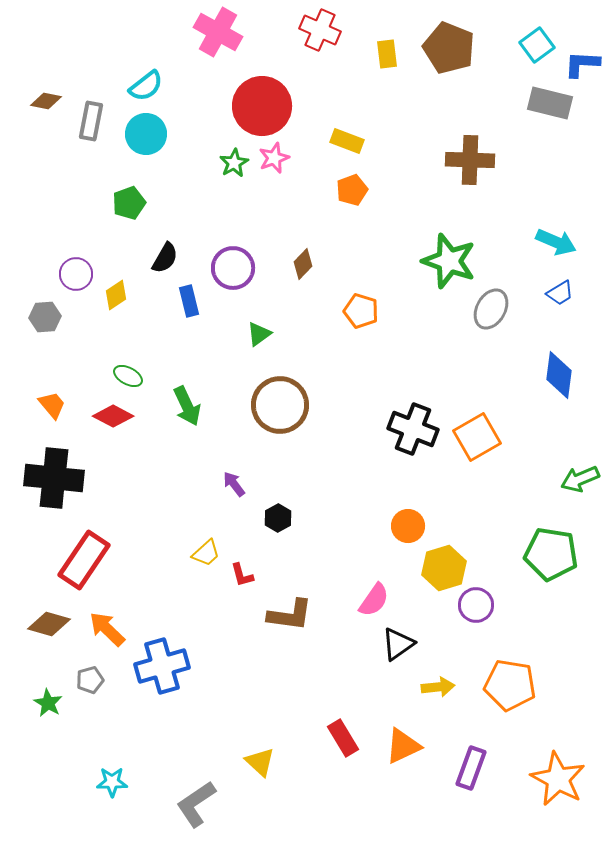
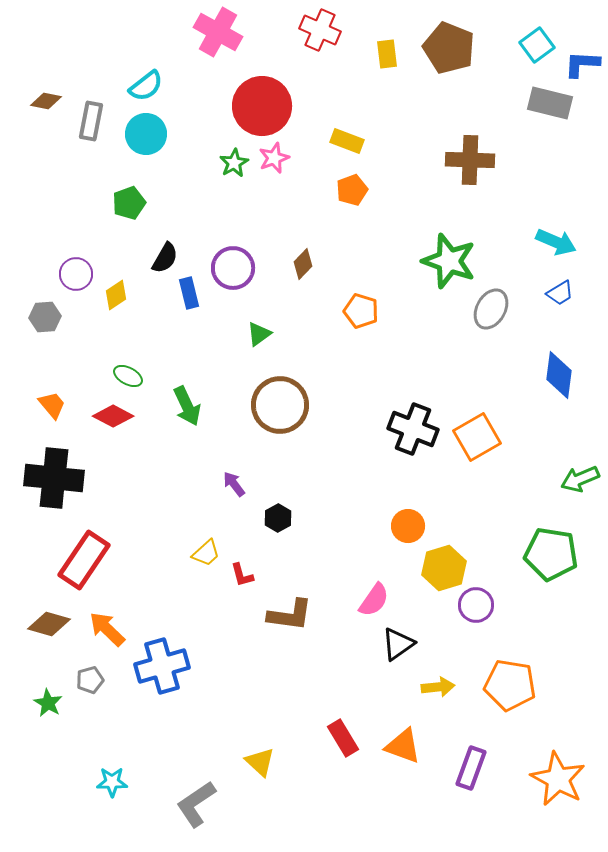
blue rectangle at (189, 301): moved 8 px up
orange triangle at (403, 746): rotated 45 degrees clockwise
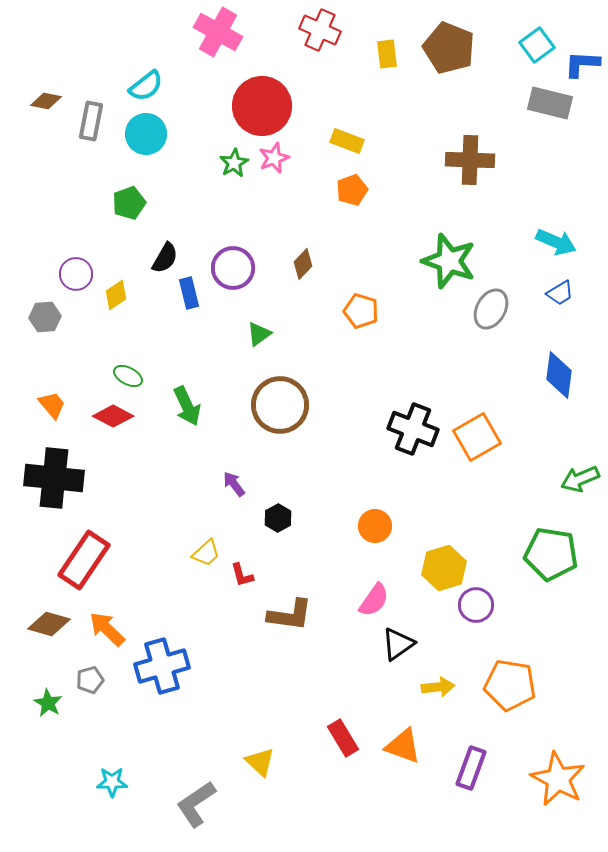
orange circle at (408, 526): moved 33 px left
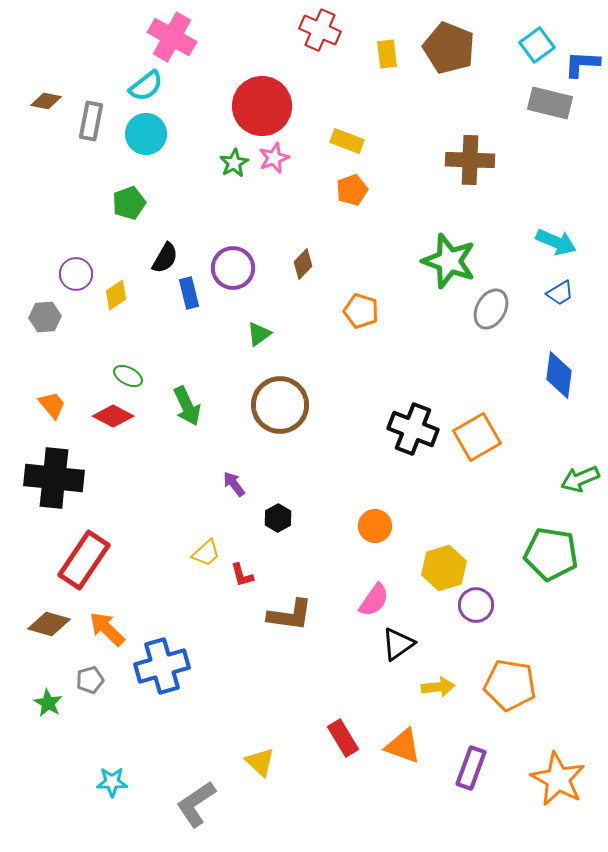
pink cross at (218, 32): moved 46 px left, 5 px down
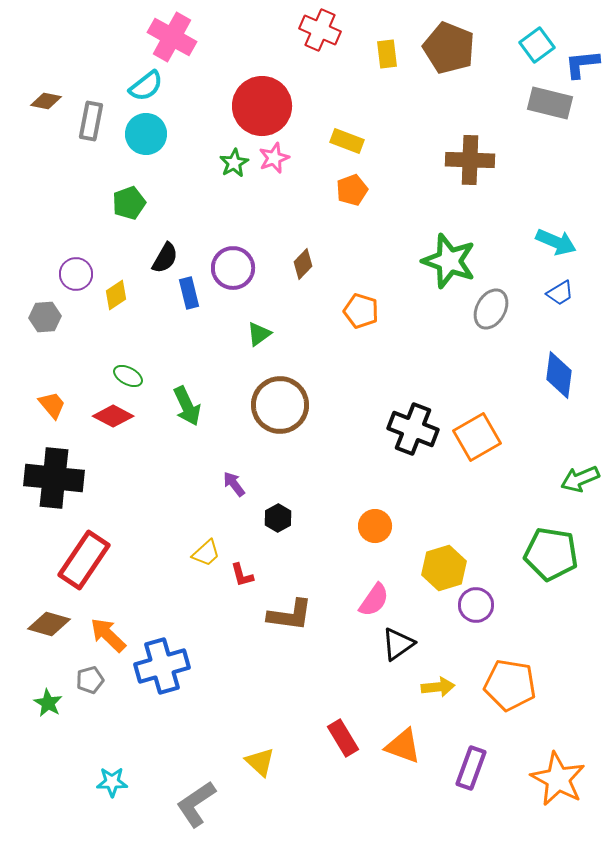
blue L-shape at (582, 64): rotated 9 degrees counterclockwise
orange arrow at (107, 629): moved 1 px right, 6 px down
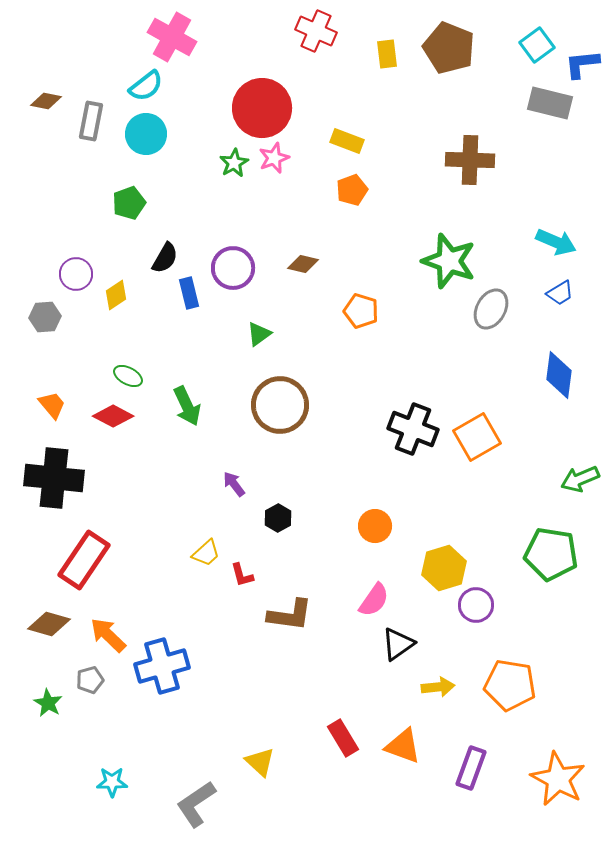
red cross at (320, 30): moved 4 px left, 1 px down
red circle at (262, 106): moved 2 px down
brown diamond at (303, 264): rotated 60 degrees clockwise
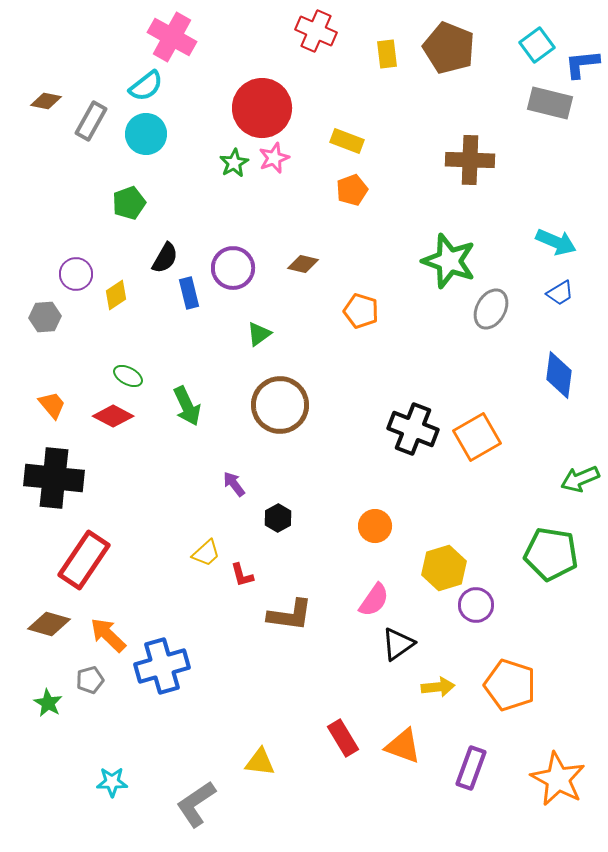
gray rectangle at (91, 121): rotated 18 degrees clockwise
orange pentagon at (510, 685): rotated 9 degrees clockwise
yellow triangle at (260, 762): rotated 36 degrees counterclockwise
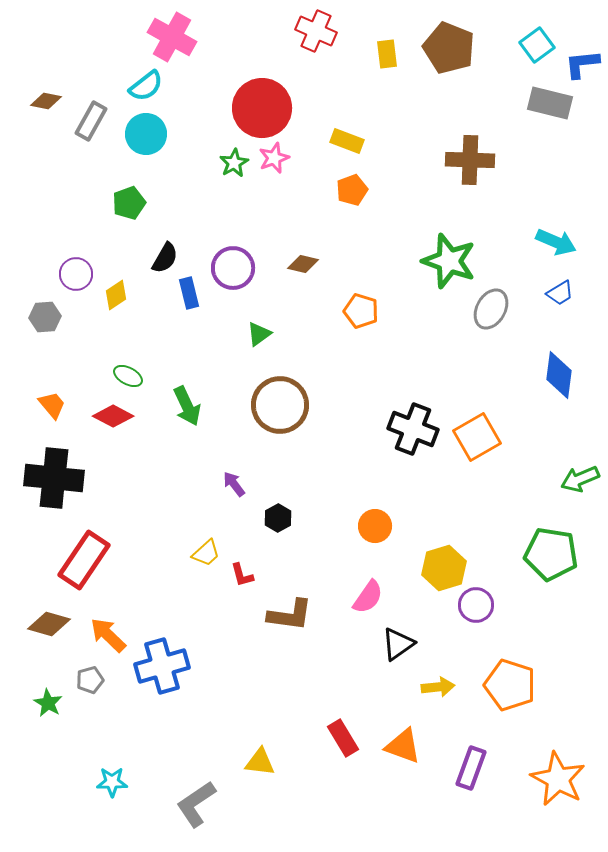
pink semicircle at (374, 600): moved 6 px left, 3 px up
